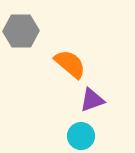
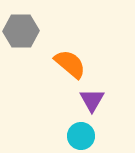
purple triangle: rotated 40 degrees counterclockwise
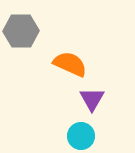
orange semicircle: rotated 16 degrees counterclockwise
purple triangle: moved 1 px up
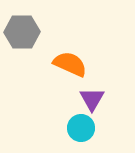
gray hexagon: moved 1 px right, 1 px down
cyan circle: moved 8 px up
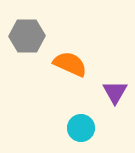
gray hexagon: moved 5 px right, 4 px down
purple triangle: moved 23 px right, 7 px up
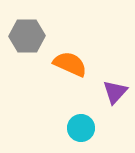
purple triangle: rotated 12 degrees clockwise
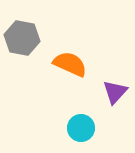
gray hexagon: moved 5 px left, 2 px down; rotated 12 degrees clockwise
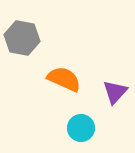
orange semicircle: moved 6 px left, 15 px down
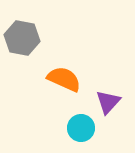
purple triangle: moved 7 px left, 10 px down
